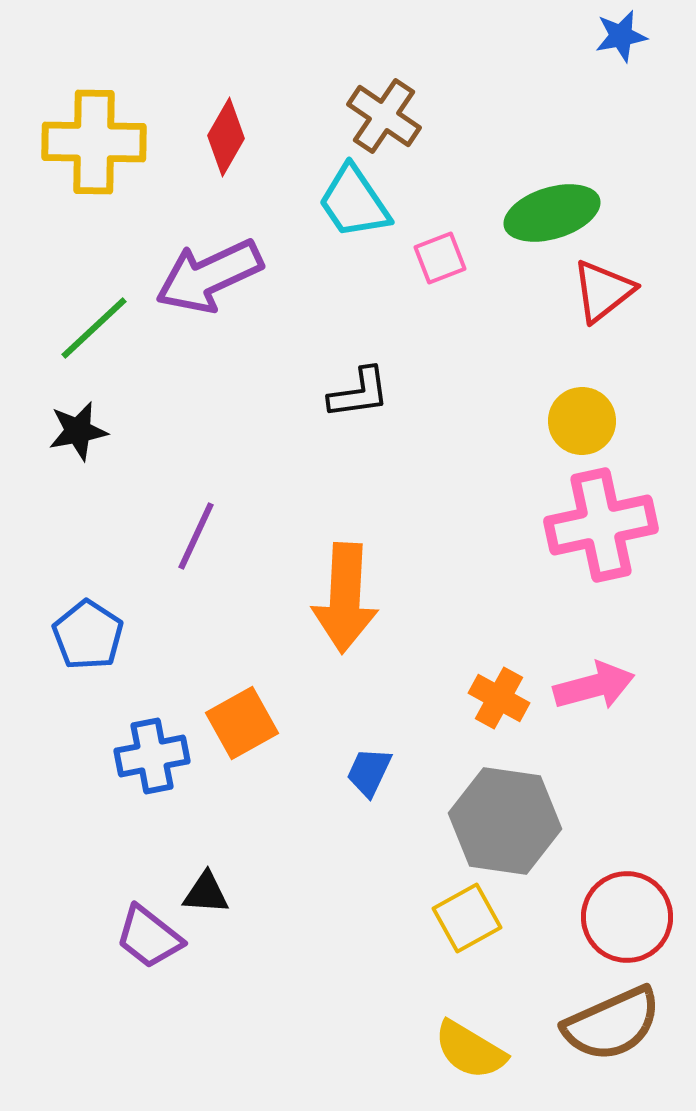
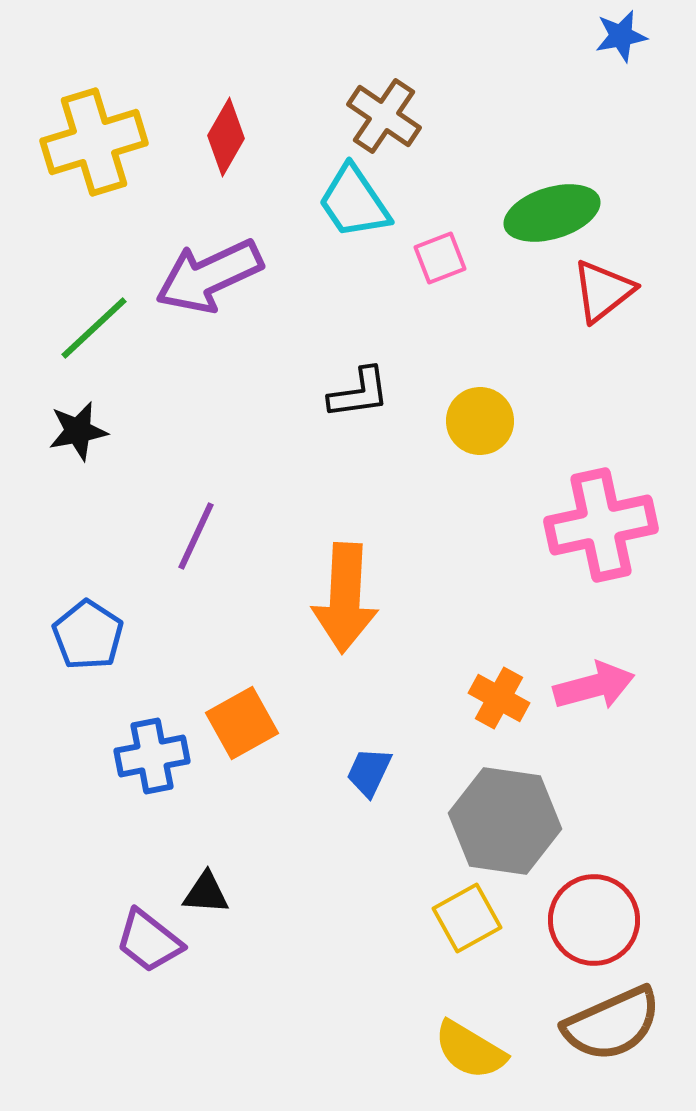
yellow cross: rotated 18 degrees counterclockwise
yellow circle: moved 102 px left
red circle: moved 33 px left, 3 px down
purple trapezoid: moved 4 px down
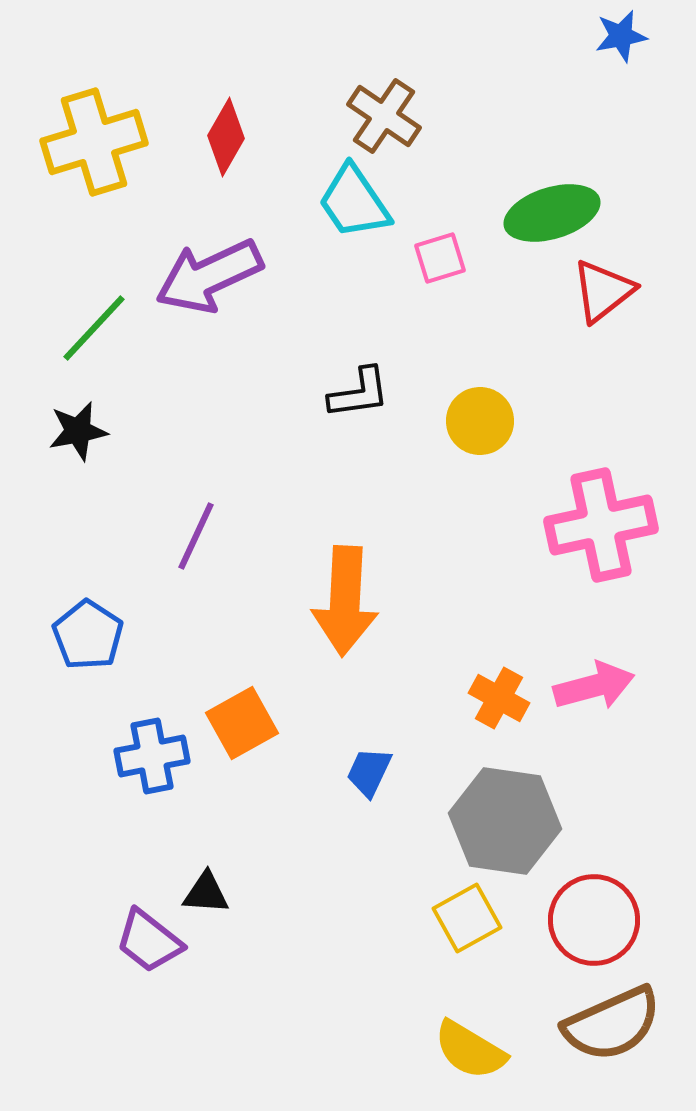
pink square: rotated 4 degrees clockwise
green line: rotated 4 degrees counterclockwise
orange arrow: moved 3 px down
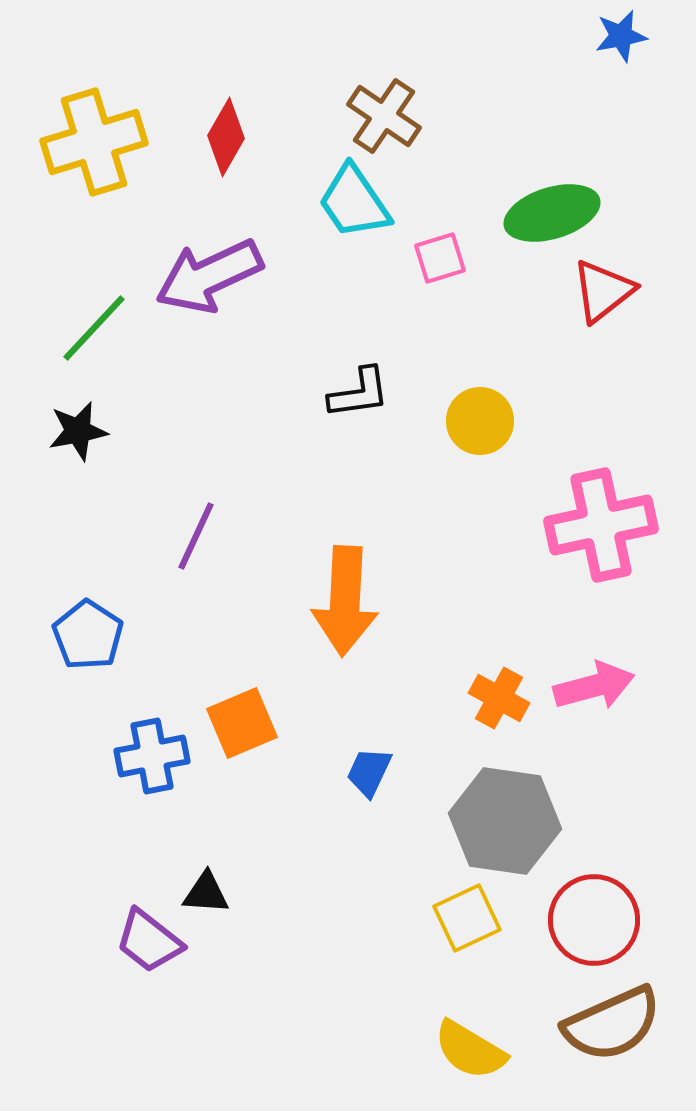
orange square: rotated 6 degrees clockwise
yellow square: rotated 4 degrees clockwise
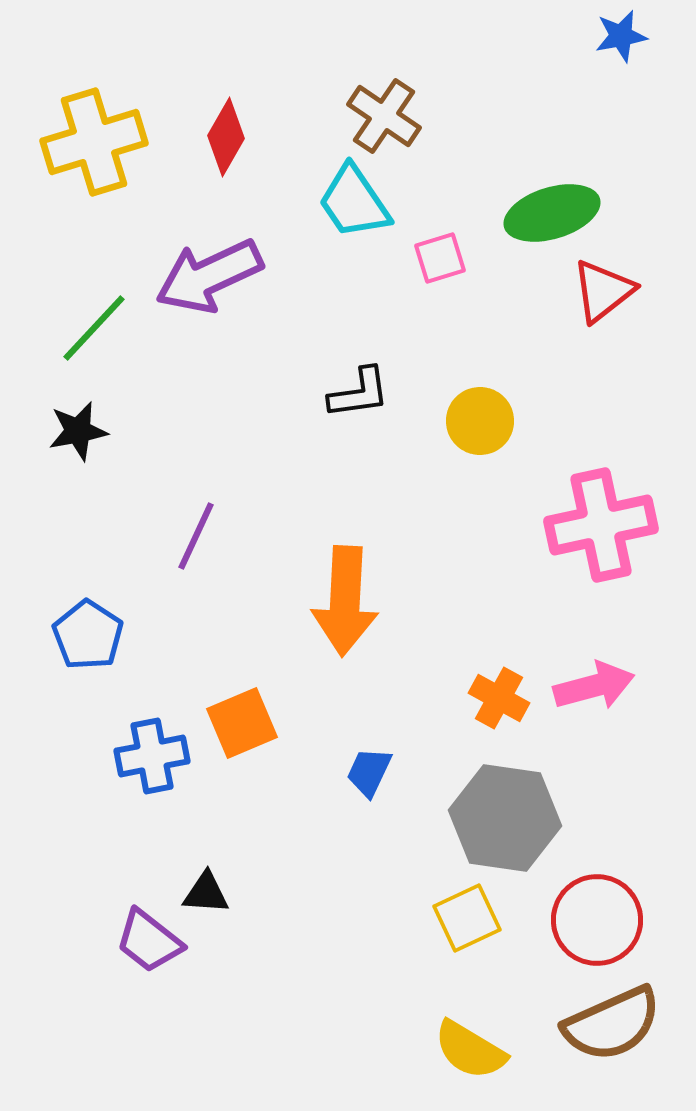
gray hexagon: moved 3 px up
red circle: moved 3 px right
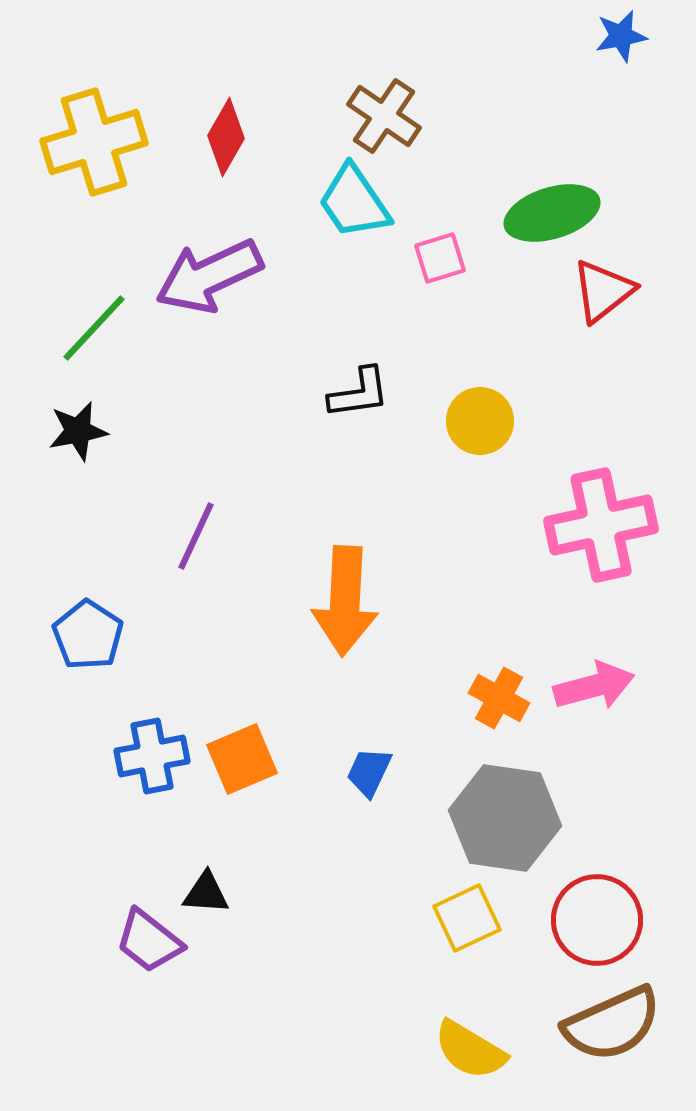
orange square: moved 36 px down
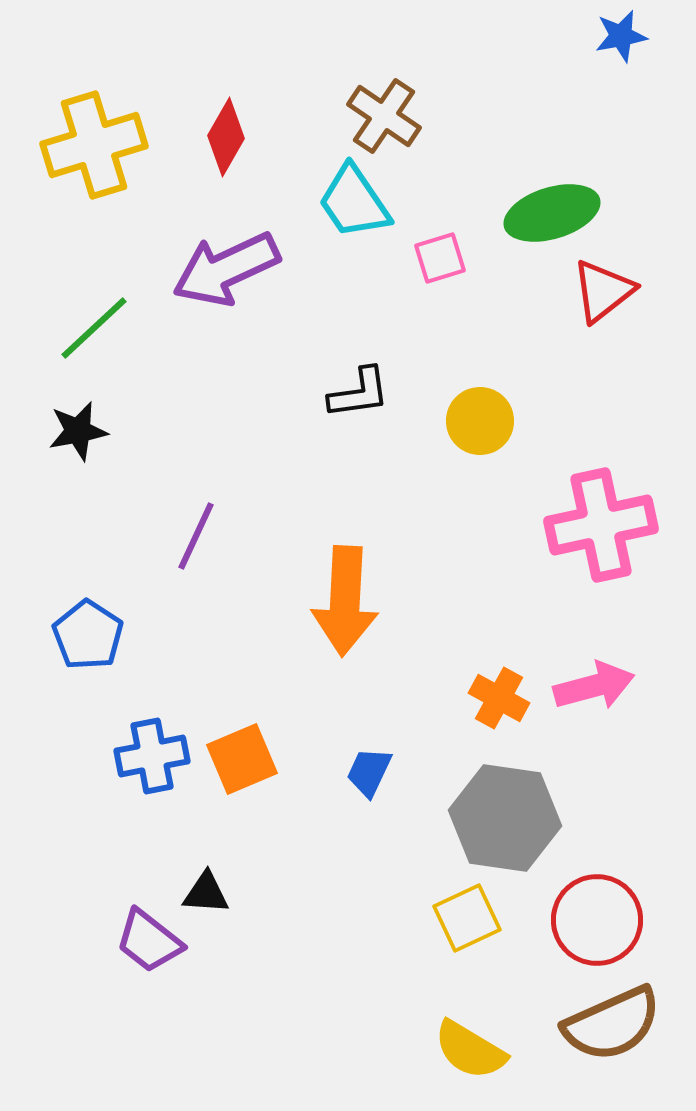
yellow cross: moved 3 px down
purple arrow: moved 17 px right, 7 px up
green line: rotated 4 degrees clockwise
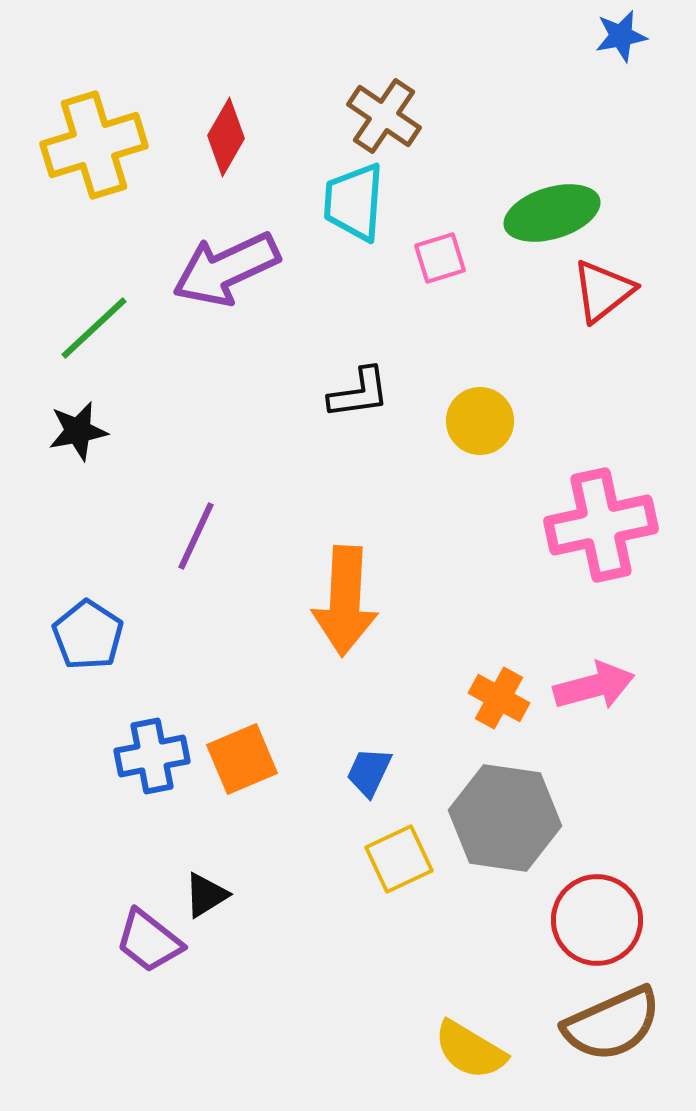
cyan trapezoid: rotated 38 degrees clockwise
black triangle: moved 2 px down; rotated 36 degrees counterclockwise
yellow square: moved 68 px left, 59 px up
